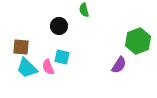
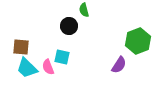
black circle: moved 10 px right
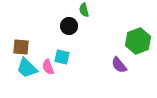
purple semicircle: rotated 108 degrees clockwise
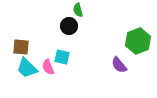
green semicircle: moved 6 px left
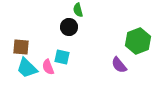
black circle: moved 1 px down
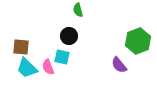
black circle: moved 9 px down
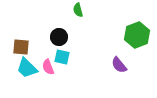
black circle: moved 10 px left, 1 px down
green hexagon: moved 1 px left, 6 px up
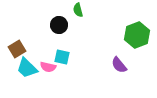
black circle: moved 12 px up
brown square: moved 4 px left, 2 px down; rotated 36 degrees counterclockwise
pink semicircle: rotated 56 degrees counterclockwise
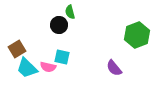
green semicircle: moved 8 px left, 2 px down
purple semicircle: moved 5 px left, 3 px down
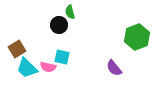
green hexagon: moved 2 px down
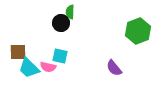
green semicircle: rotated 16 degrees clockwise
black circle: moved 2 px right, 2 px up
green hexagon: moved 1 px right, 6 px up
brown square: moved 1 px right, 3 px down; rotated 30 degrees clockwise
cyan square: moved 2 px left, 1 px up
cyan trapezoid: moved 2 px right
